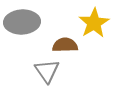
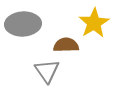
gray ellipse: moved 1 px right, 2 px down
brown semicircle: moved 1 px right
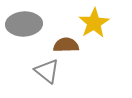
gray ellipse: moved 1 px right
gray triangle: rotated 16 degrees counterclockwise
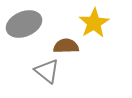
gray ellipse: rotated 20 degrees counterclockwise
brown semicircle: moved 1 px down
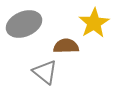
gray triangle: moved 2 px left, 1 px down
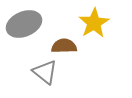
brown semicircle: moved 2 px left
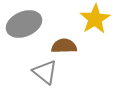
yellow star: moved 1 px right, 4 px up
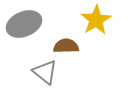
yellow star: moved 1 px right, 1 px down
brown semicircle: moved 2 px right
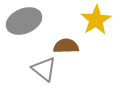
gray ellipse: moved 3 px up
gray triangle: moved 1 px left, 3 px up
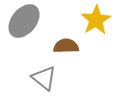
gray ellipse: rotated 28 degrees counterclockwise
gray triangle: moved 9 px down
